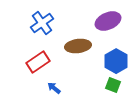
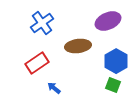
red rectangle: moved 1 px left, 1 px down
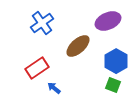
brown ellipse: rotated 35 degrees counterclockwise
red rectangle: moved 5 px down
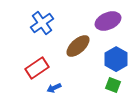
blue hexagon: moved 2 px up
blue arrow: rotated 64 degrees counterclockwise
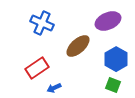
blue cross: rotated 30 degrees counterclockwise
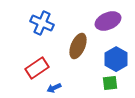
brown ellipse: rotated 25 degrees counterclockwise
green square: moved 3 px left, 2 px up; rotated 28 degrees counterclockwise
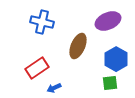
blue cross: moved 1 px up; rotated 10 degrees counterclockwise
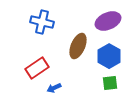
blue hexagon: moved 7 px left, 3 px up
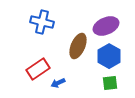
purple ellipse: moved 2 px left, 5 px down
red rectangle: moved 1 px right, 1 px down
blue arrow: moved 4 px right, 5 px up
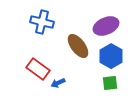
brown ellipse: rotated 60 degrees counterclockwise
blue hexagon: moved 2 px right
red rectangle: rotated 70 degrees clockwise
